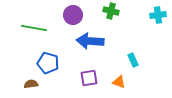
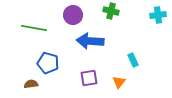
orange triangle: rotated 48 degrees clockwise
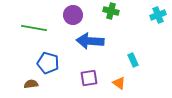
cyan cross: rotated 14 degrees counterclockwise
orange triangle: moved 1 px down; rotated 32 degrees counterclockwise
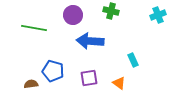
blue pentagon: moved 5 px right, 8 px down
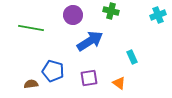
green line: moved 3 px left
blue arrow: rotated 144 degrees clockwise
cyan rectangle: moved 1 px left, 3 px up
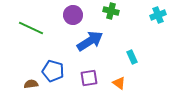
green line: rotated 15 degrees clockwise
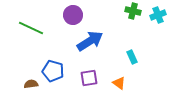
green cross: moved 22 px right
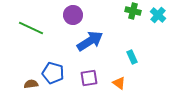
cyan cross: rotated 28 degrees counterclockwise
blue pentagon: moved 2 px down
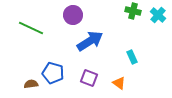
purple square: rotated 30 degrees clockwise
